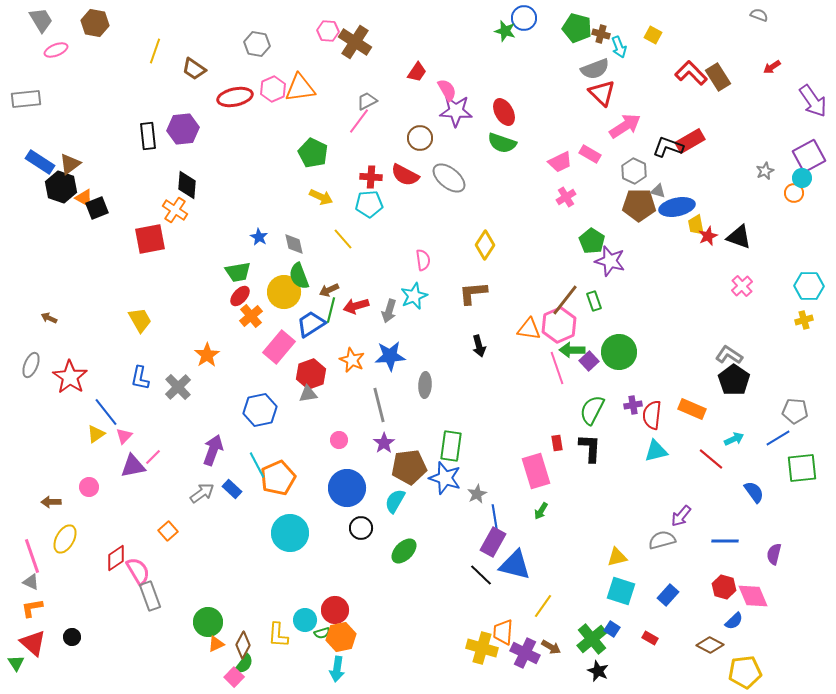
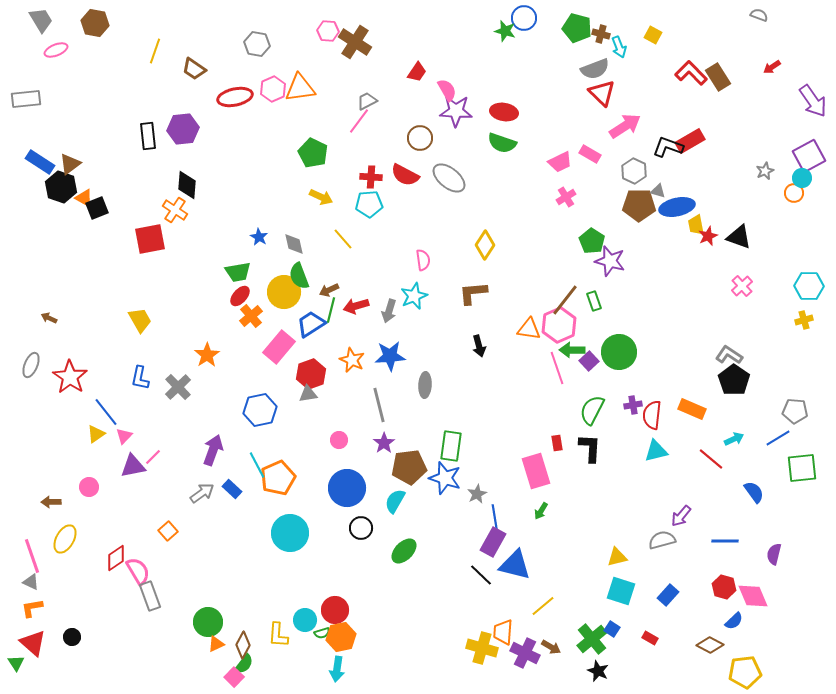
red ellipse at (504, 112): rotated 52 degrees counterclockwise
yellow line at (543, 606): rotated 15 degrees clockwise
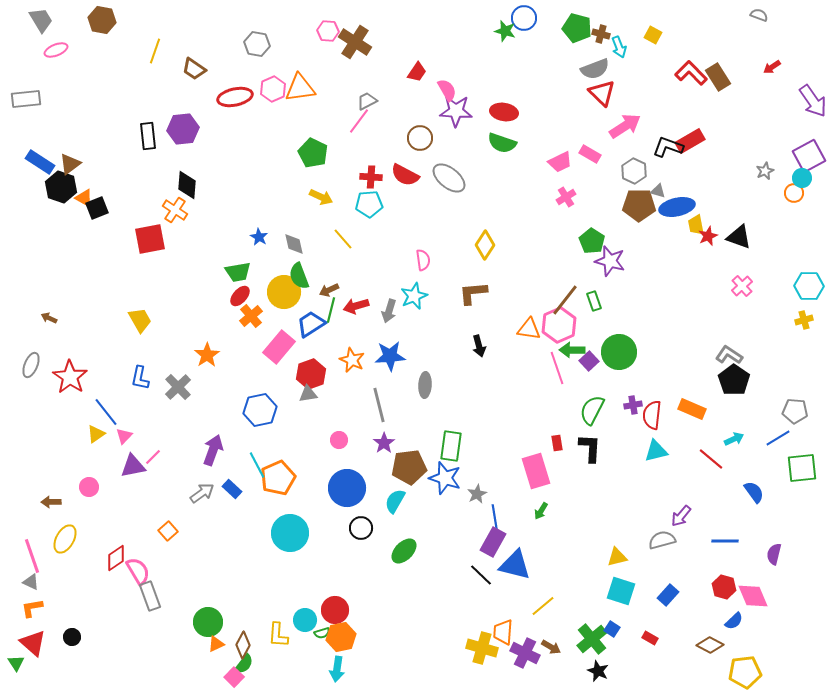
brown hexagon at (95, 23): moved 7 px right, 3 px up
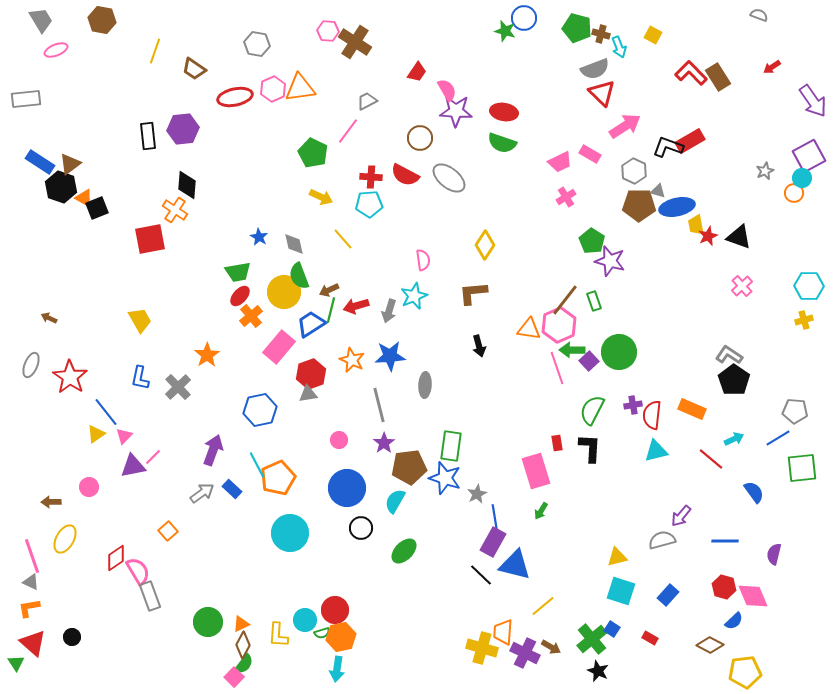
pink line at (359, 121): moved 11 px left, 10 px down
orange L-shape at (32, 608): moved 3 px left
orange triangle at (216, 644): moved 25 px right, 20 px up
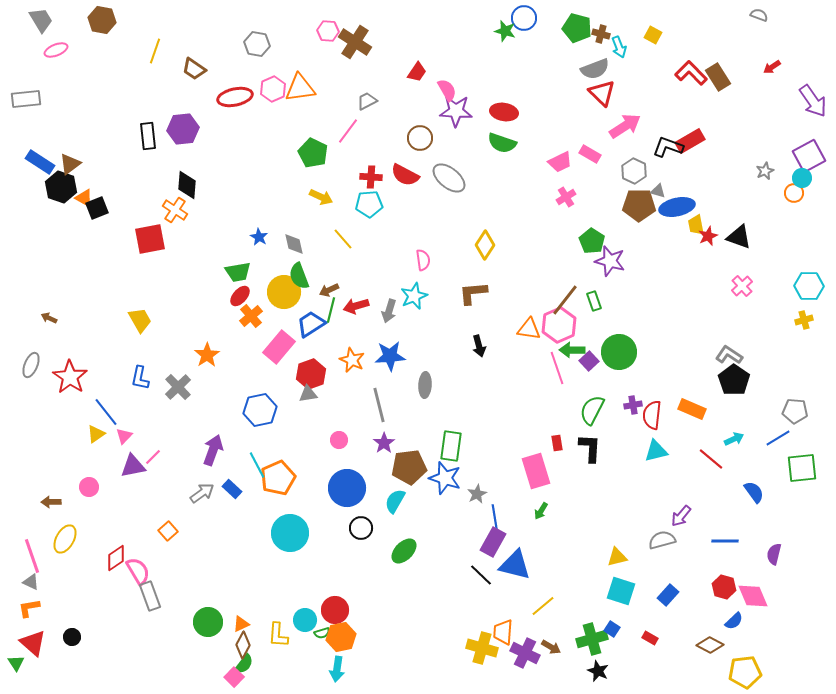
green cross at (592, 639): rotated 24 degrees clockwise
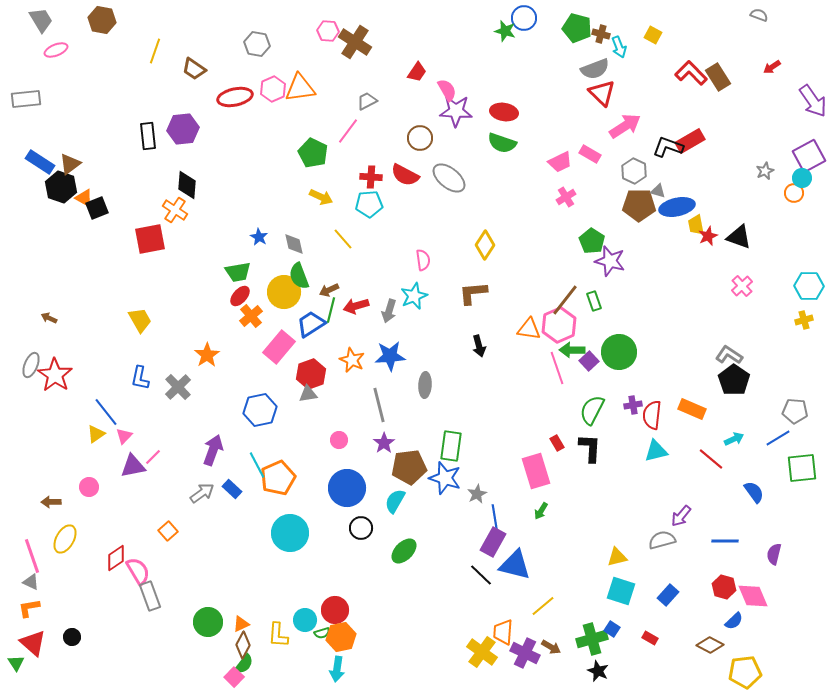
red star at (70, 377): moved 15 px left, 2 px up
red rectangle at (557, 443): rotated 21 degrees counterclockwise
yellow cross at (482, 648): moved 4 px down; rotated 20 degrees clockwise
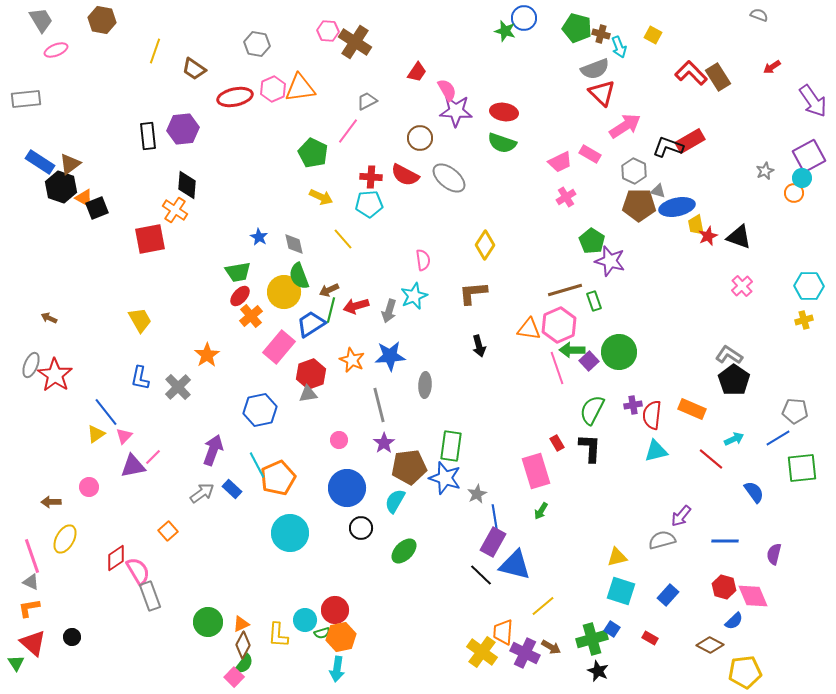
brown line at (565, 300): moved 10 px up; rotated 36 degrees clockwise
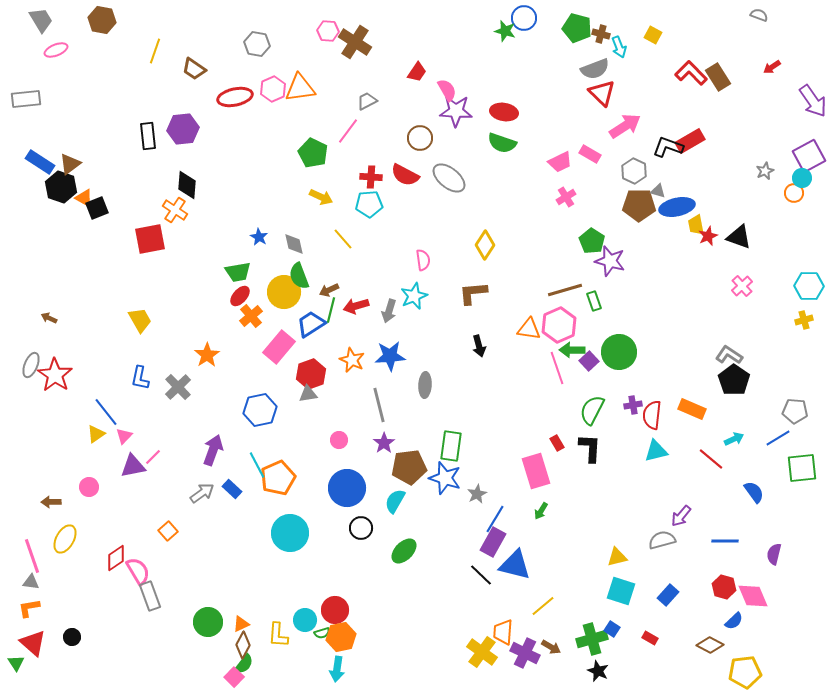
blue line at (495, 519): rotated 40 degrees clockwise
gray triangle at (31, 582): rotated 18 degrees counterclockwise
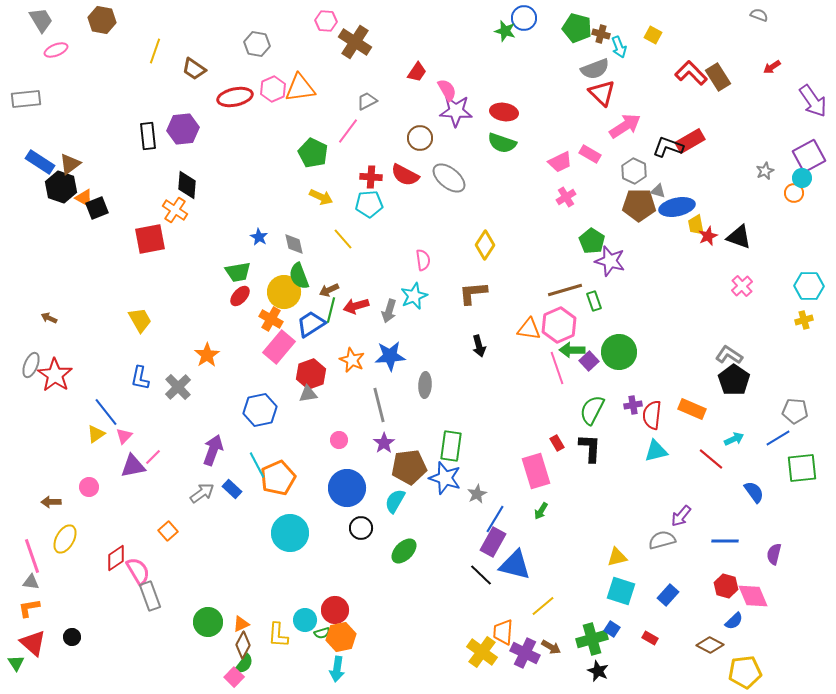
pink hexagon at (328, 31): moved 2 px left, 10 px up
orange cross at (251, 316): moved 20 px right, 3 px down; rotated 20 degrees counterclockwise
red hexagon at (724, 587): moved 2 px right, 1 px up
